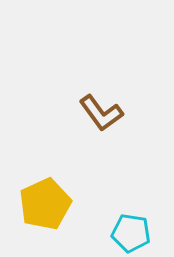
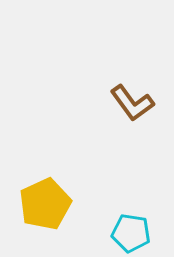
brown L-shape: moved 31 px right, 10 px up
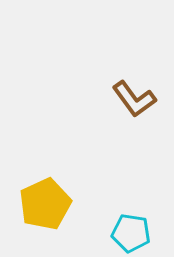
brown L-shape: moved 2 px right, 4 px up
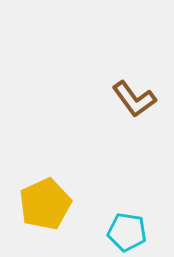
cyan pentagon: moved 4 px left, 1 px up
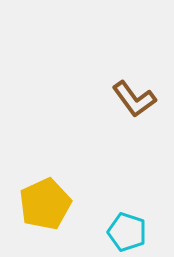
cyan pentagon: rotated 9 degrees clockwise
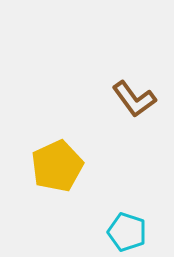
yellow pentagon: moved 12 px right, 38 px up
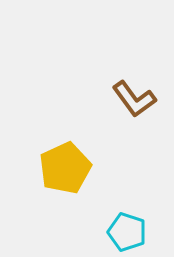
yellow pentagon: moved 8 px right, 2 px down
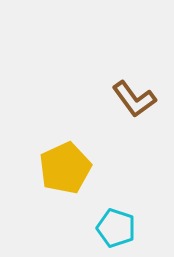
cyan pentagon: moved 11 px left, 4 px up
